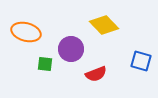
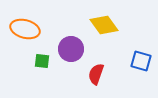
yellow diamond: rotated 8 degrees clockwise
orange ellipse: moved 1 px left, 3 px up
green square: moved 3 px left, 3 px up
red semicircle: rotated 130 degrees clockwise
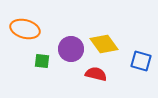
yellow diamond: moved 19 px down
red semicircle: rotated 85 degrees clockwise
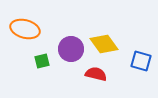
green square: rotated 21 degrees counterclockwise
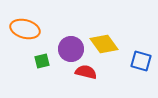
red semicircle: moved 10 px left, 2 px up
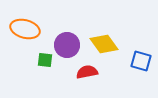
purple circle: moved 4 px left, 4 px up
green square: moved 3 px right, 1 px up; rotated 21 degrees clockwise
red semicircle: moved 1 px right; rotated 25 degrees counterclockwise
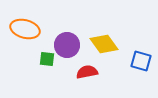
green square: moved 2 px right, 1 px up
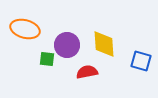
yellow diamond: rotated 32 degrees clockwise
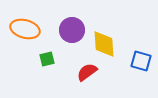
purple circle: moved 5 px right, 15 px up
green square: rotated 21 degrees counterclockwise
red semicircle: rotated 25 degrees counterclockwise
